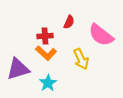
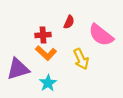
red cross: moved 2 px left, 1 px up
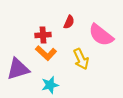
cyan star: moved 2 px right, 2 px down; rotated 18 degrees clockwise
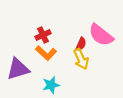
red semicircle: moved 12 px right, 22 px down
red cross: rotated 21 degrees counterclockwise
cyan star: moved 1 px right
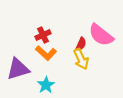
cyan star: moved 5 px left; rotated 18 degrees counterclockwise
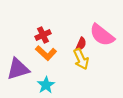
pink semicircle: moved 1 px right
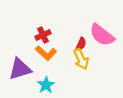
purple triangle: moved 2 px right
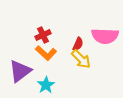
pink semicircle: moved 3 px right, 1 px down; rotated 36 degrees counterclockwise
red semicircle: moved 3 px left
yellow arrow: rotated 20 degrees counterclockwise
purple triangle: moved 2 px down; rotated 20 degrees counterclockwise
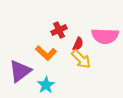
red cross: moved 16 px right, 5 px up
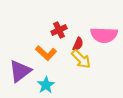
pink semicircle: moved 1 px left, 1 px up
